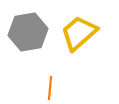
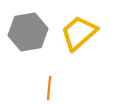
orange line: moved 1 px left
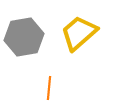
gray hexagon: moved 4 px left, 5 px down
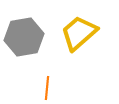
orange line: moved 2 px left
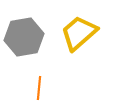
orange line: moved 8 px left
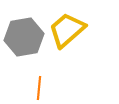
yellow trapezoid: moved 12 px left, 3 px up
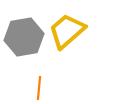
yellow trapezoid: moved 1 px down
